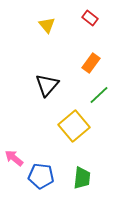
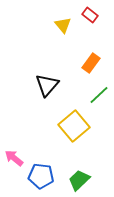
red rectangle: moved 3 px up
yellow triangle: moved 16 px right
green trapezoid: moved 3 px left, 2 px down; rotated 140 degrees counterclockwise
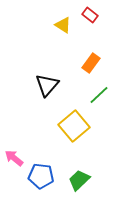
yellow triangle: rotated 18 degrees counterclockwise
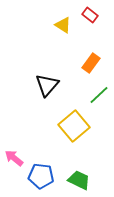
green trapezoid: rotated 70 degrees clockwise
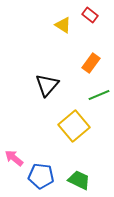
green line: rotated 20 degrees clockwise
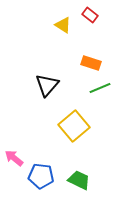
orange rectangle: rotated 72 degrees clockwise
green line: moved 1 px right, 7 px up
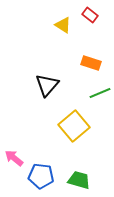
green line: moved 5 px down
green trapezoid: rotated 10 degrees counterclockwise
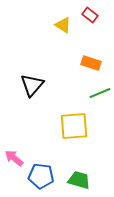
black triangle: moved 15 px left
yellow square: rotated 36 degrees clockwise
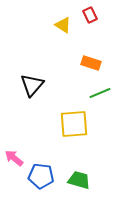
red rectangle: rotated 28 degrees clockwise
yellow square: moved 2 px up
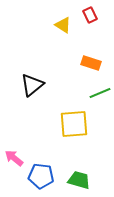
black triangle: rotated 10 degrees clockwise
